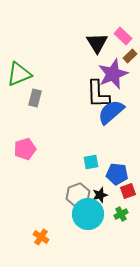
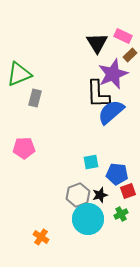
pink rectangle: rotated 18 degrees counterclockwise
brown rectangle: moved 1 px up
pink pentagon: moved 1 px left, 1 px up; rotated 15 degrees clockwise
cyan circle: moved 5 px down
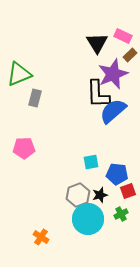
blue semicircle: moved 2 px right, 1 px up
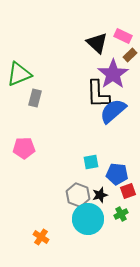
black triangle: rotated 15 degrees counterclockwise
purple star: rotated 12 degrees counterclockwise
gray hexagon: rotated 20 degrees counterclockwise
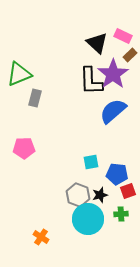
black L-shape: moved 7 px left, 13 px up
green cross: rotated 24 degrees clockwise
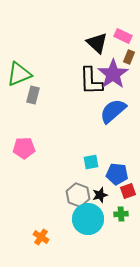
brown rectangle: moved 1 px left, 2 px down; rotated 24 degrees counterclockwise
gray rectangle: moved 2 px left, 3 px up
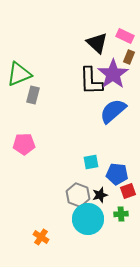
pink rectangle: moved 2 px right
pink pentagon: moved 4 px up
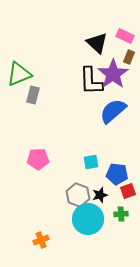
pink pentagon: moved 14 px right, 15 px down
orange cross: moved 3 px down; rotated 35 degrees clockwise
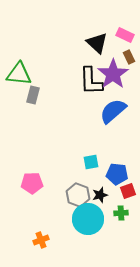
pink rectangle: moved 1 px up
brown rectangle: rotated 48 degrees counterclockwise
green triangle: rotated 28 degrees clockwise
pink pentagon: moved 6 px left, 24 px down
green cross: moved 1 px up
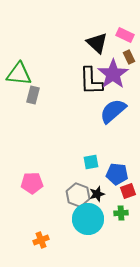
black star: moved 3 px left, 1 px up
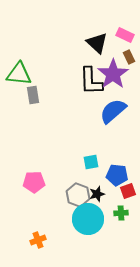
gray rectangle: rotated 24 degrees counterclockwise
blue pentagon: moved 1 px down
pink pentagon: moved 2 px right, 1 px up
orange cross: moved 3 px left
